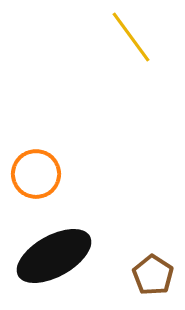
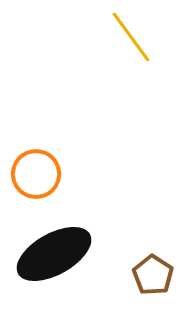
black ellipse: moved 2 px up
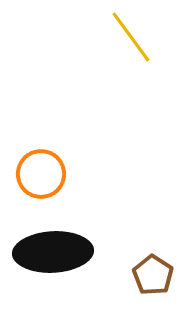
orange circle: moved 5 px right
black ellipse: moved 1 px left, 2 px up; rotated 26 degrees clockwise
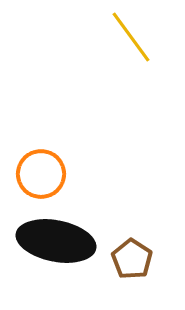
black ellipse: moved 3 px right, 11 px up; rotated 14 degrees clockwise
brown pentagon: moved 21 px left, 16 px up
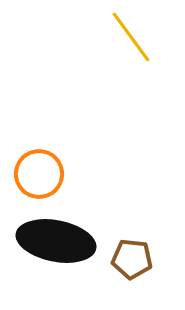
orange circle: moved 2 px left
brown pentagon: rotated 27 degrees counterclockwise
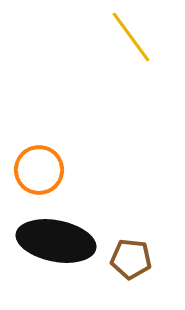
orange circle: moved 4 px up
brown pentagon: moved 1 px left
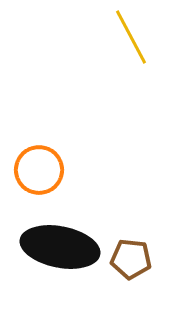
yellow line: rotated 8 degrees clockwise
black ellipse: moved 4 px right, 6 px down
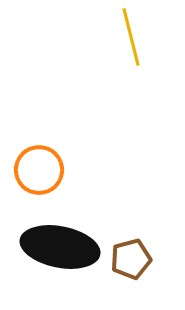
yellow line: rotated 14 degrees clockwise
brown pentagon: rotated 21 degrees counterclockwise
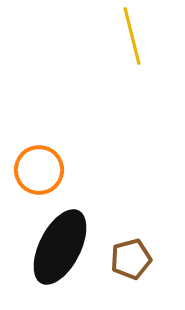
yellow line: moved 1 px right, 1 px up
black ellipse: rotated 74 degrees counterclockwise
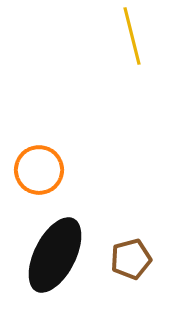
black ellipse: moved 5 px left, 8 px down
